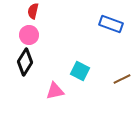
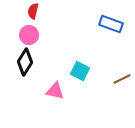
pink triangle: rotated 24 degrees clockwise
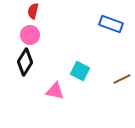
pink circle: moved 1 px right
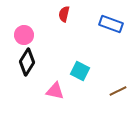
red semicircle: moved 31 px right, 3 px down
pink circle: moved 6 px left
black diamond: moved 2 px right
brown line: moved 4 px left, 12 px down
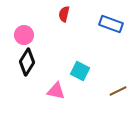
pink triangle: moved 1 px right
